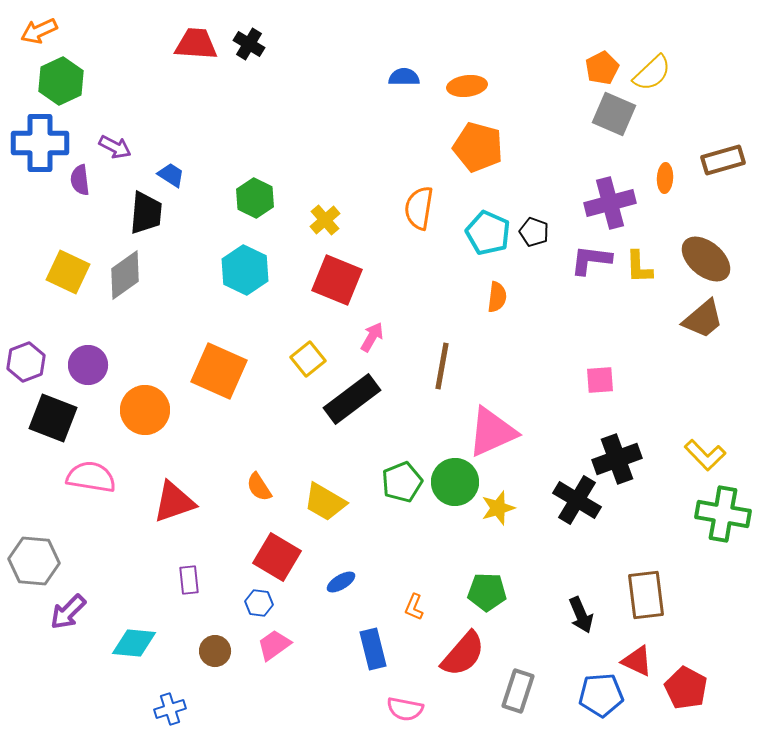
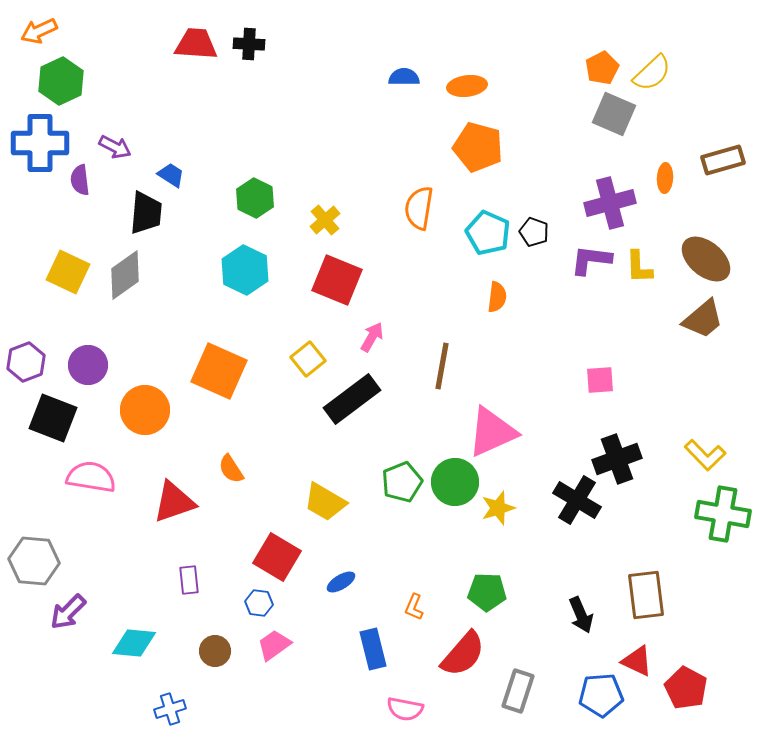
black cross at (249, 44): rotated 28 degrees counterclockwise
orange semicircle at (259, 487): moved 28 px left, 18 px up
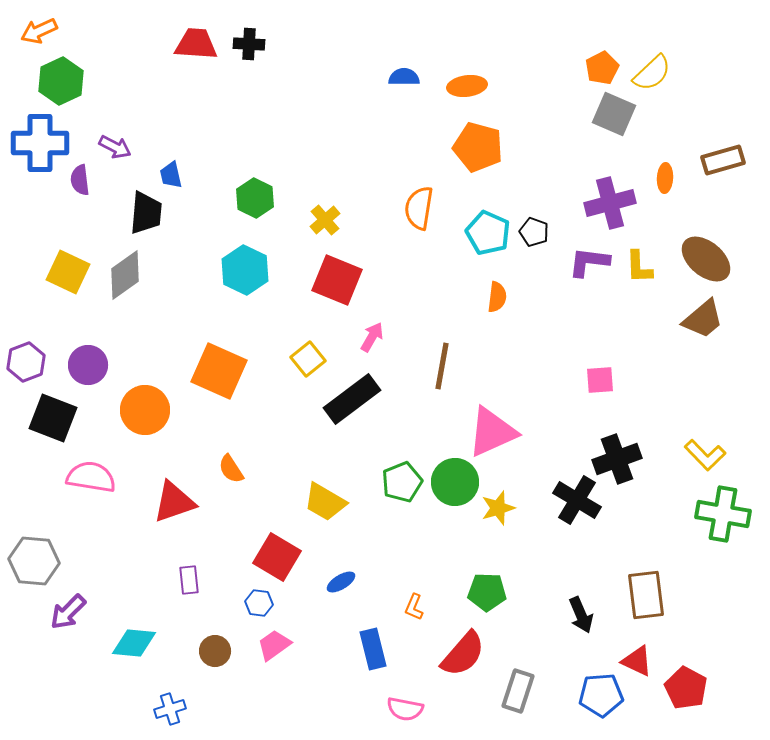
blue trapezoid at (171, 175): rotated 136 degrees counterclockwise
purple L-shape at (591, 260): moved 2 px left, 2 px down
